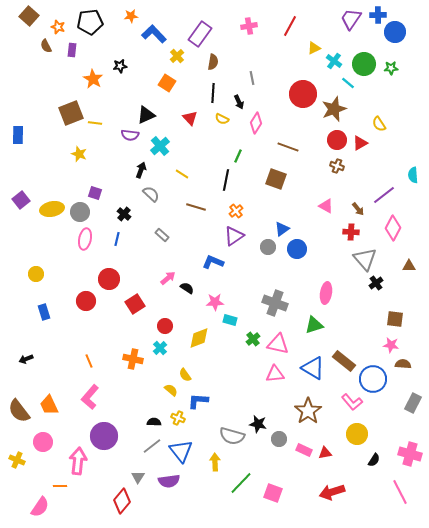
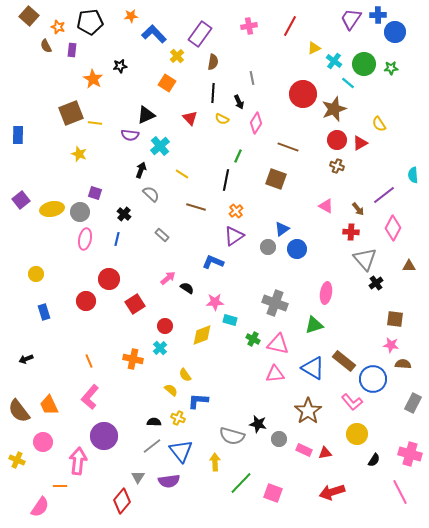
yellow diamond at (199, 338): moved 3 px right, 3 px up
green cross at (253, 339): rotated 24 degrees counterclockwise
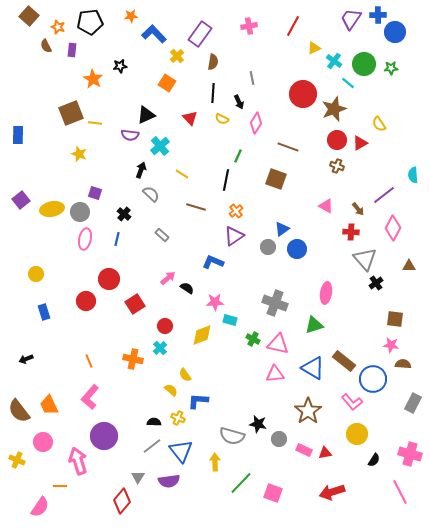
red line at (290, 26): moved 3 px right
pink arrow at (78, 461): rotated 24 degrees counterclockwise
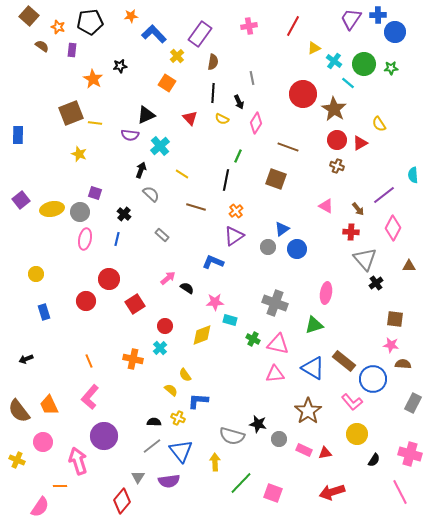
brown semicircle at (46, 46): moved 4 px left; rotated 152 degrees clockwise
brown star at (334, 109): rotated 20 degrees counterclockwise
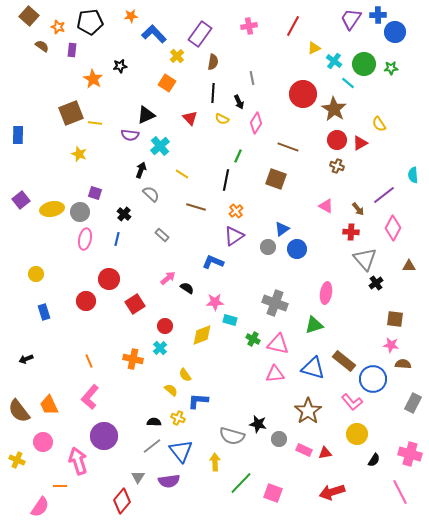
blue triangle at (313, 368): rotated 15 degrees counterclockwise
